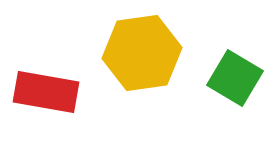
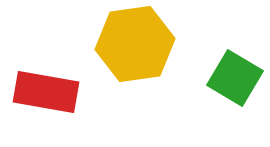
yellow hexagon: moved 7 px left, 9 px up
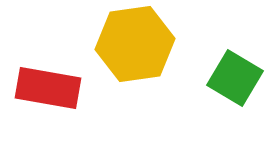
red rectangle: moved 2 px right, 4 px up
